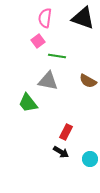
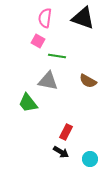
pink square: rotated 24 degrees counterclockwise
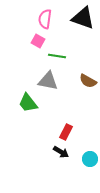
pink semicircle: moved 1 px down
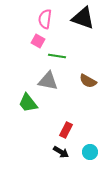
red rectangle: moved 2 px up
cyan circle: moved 7 px up
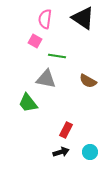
black triangle: rotated 15 degrees clockwise
pink square: moved 3 px left
gray triangle: moved 2 px left, 2 px up
black arrow: rotated 49 degrees counterclockwise
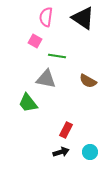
pink semicircle: moved 1 px right, 2 px up
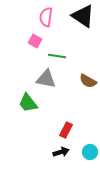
black triangle: moved 2 px up
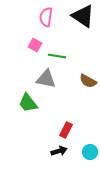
pink square: moved 4 px down
black arrow: moved 2 px left, 1 px up
